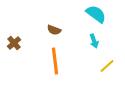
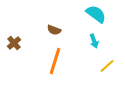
orange line: rotated 24 degrees clockwise
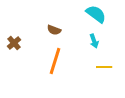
yellow line: moved 3 px left, 1 px down; rotated 42 degrees clockwise
